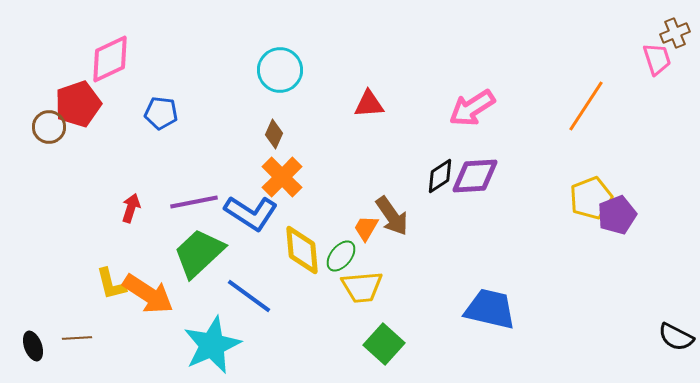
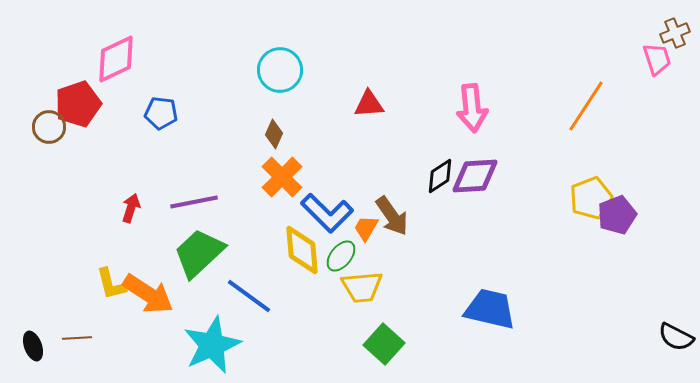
pink diamond: moved 6 px right
pink arrow: rotated 63 degrees counterclockwise
blue L-shape: moved 76 px right; rotated 12 degrees clockwise
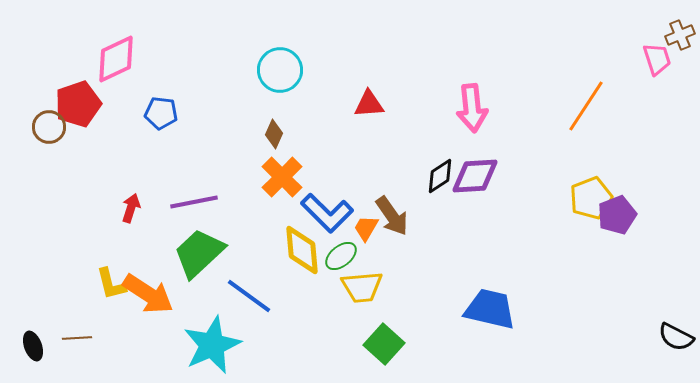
brown cross: moved 5 px right, 2 px down
green ellipse: rotated 12 degrees clockwise
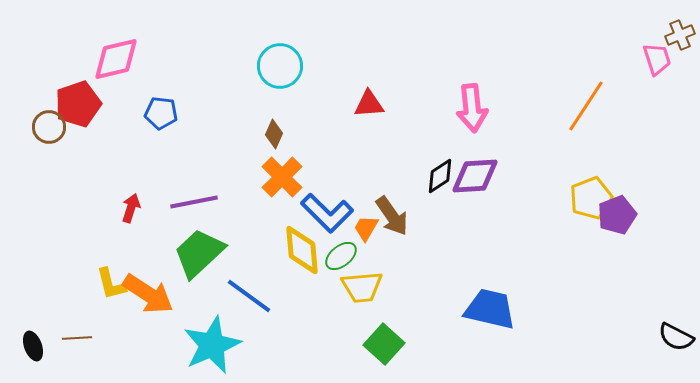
pink diamond: rotated 12 degrees clockwise
cyan circle: moved 4 px up
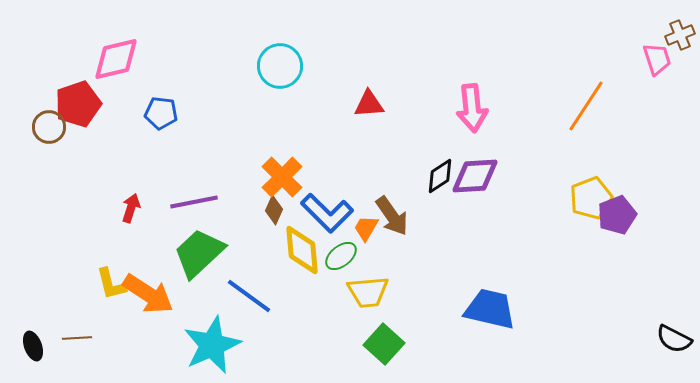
brown diamond: moved 76 px down
yellow trapezoid: moved 6 px right, 5 px down
black semicircle: moved 2 px left, 2 px down
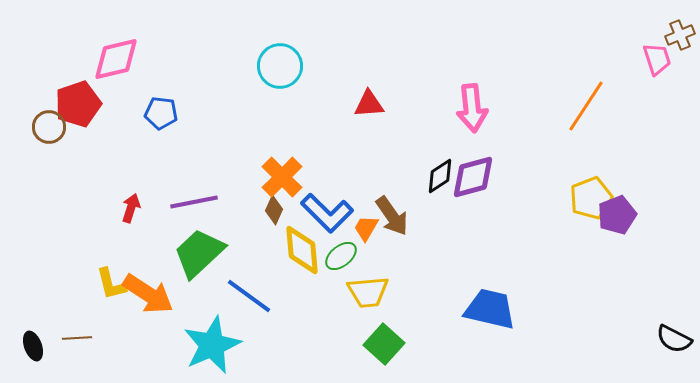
purple diamond: moved 2 px left, 1 px down; rotated 12 degrees counterclockwise
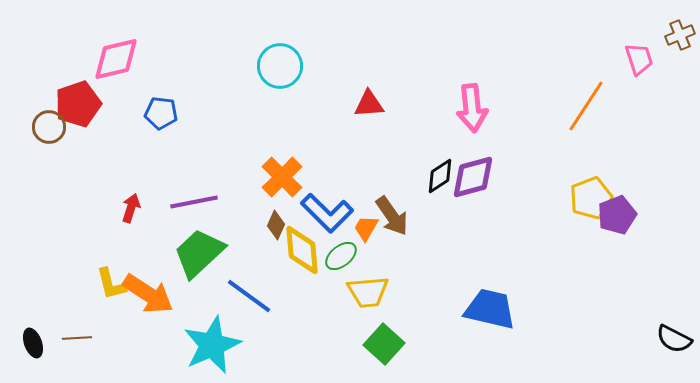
pink trapezoid: moved 18 px left
brown diamond: moved 2 px right, 15 px down
black ellipse: moved 3 px up
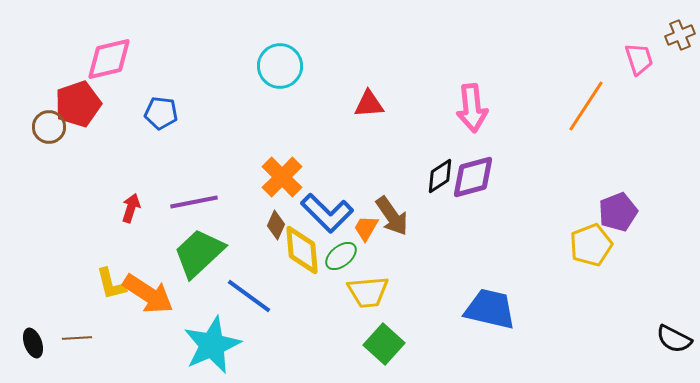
pink diamond: moved 7 px left
yellow pentagon: moved 47 px down
purple pentagon: moved 1 px right, 3 px up
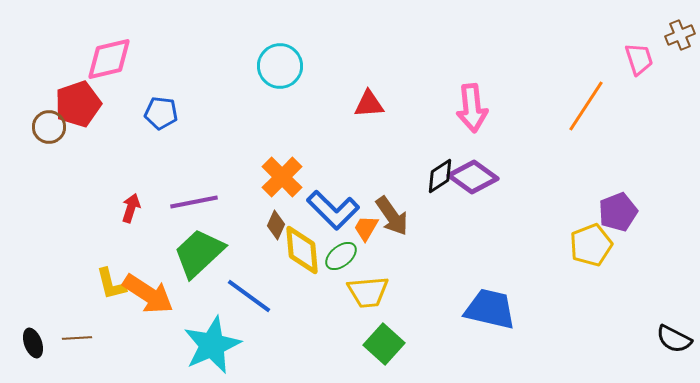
purple diamond: rotated 51 degrees clockwise
blue L-shape: moved 6 px right, 3 px up
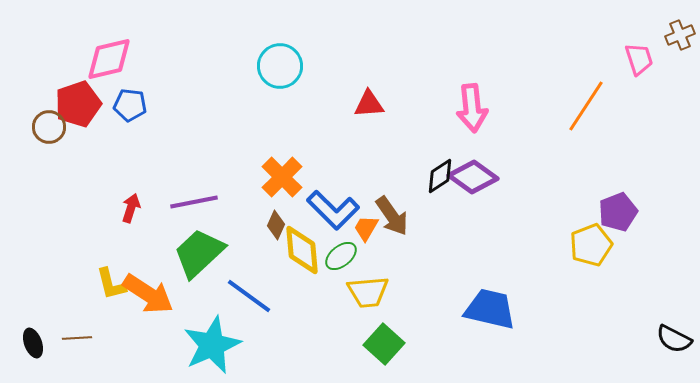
blue pentagon: moved 31 px left, 8 px up
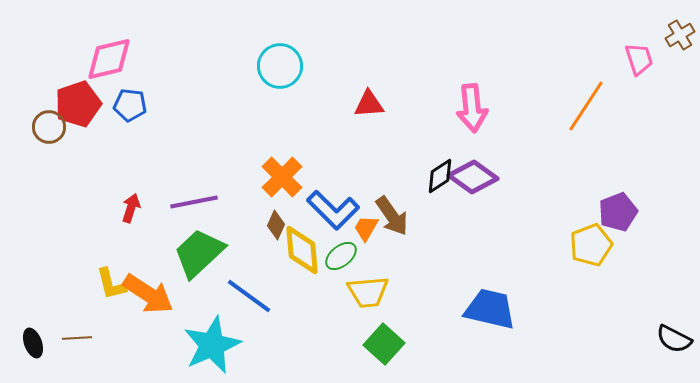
brown cross: rotated 8 degrees counterclockwise
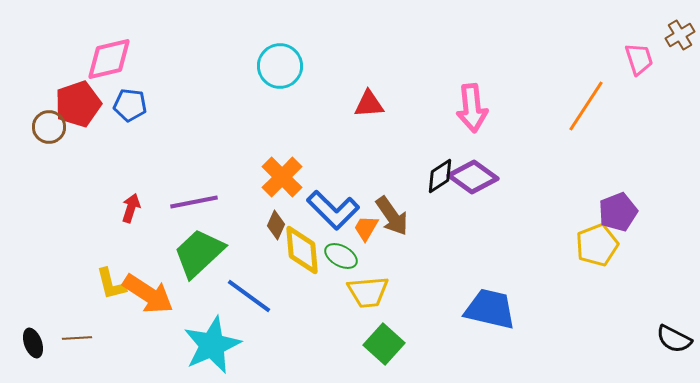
yellow pentagon: moved 6 px right
green ellipse: rotated 68 degrees clockwise
